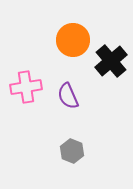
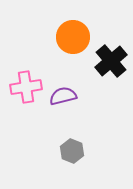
orange circle: moved 3 px up
purple semicircle: moved 5 px left; rotated 100 degrees clockwise
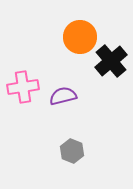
orange circle: moved 7 px right
pink cross: moved 3 px left
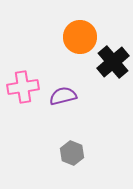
black cross: moved 2 px right, 1 px down
gray hexagon: moved 2 px down
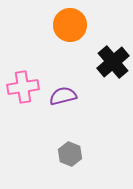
orange circle: moved 10 px left, 12 px up
gray hexagon: moved 2 px left, 1 px down
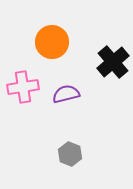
orange circle: moved 18 px left, 17 px down
purple semicircle: moved 3 px right, 2 px up
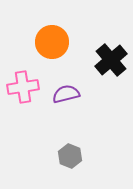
black cross: moved 2 px left, 2 px up
gray hexagon: moved 2 px down
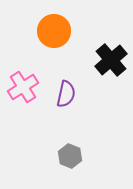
orange circle: moved 2 px right, 11 px up
pink cross: rotated 24 degrees counterclockwise
purple semicircle: rotated 116 degrees clockwise
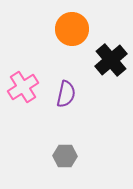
orange circle: moved 18 px right, 2 px up
gray hexagon: moved 5 px left; rotated 20 degrees counterclockwise
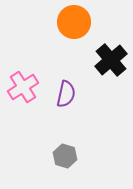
orange circle: moved 2 px right, 7 px up
gray hexagon: rotated 15 degrees clockwise
